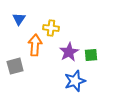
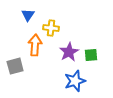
blue triangle: moved 9 px right, 4 px up
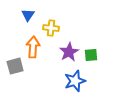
orange arrow: moved 2 px left, 2 px down
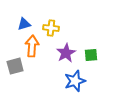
blue triangle: moved 4 px left, 9 px down; rotated 40 degrees clockwise
orange arrow: moved 1 px left, 1 px up
purple star: moved 3 px left, 1 px down
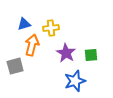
yellow cross: rotated 14 degrees counterclockwise
orange arrow: moved 1 px up; rotated 10 degrees clockwise
purple star: rotated 12 degrees counterclockwise
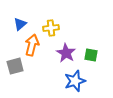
blue triangle: moved 4 px left; rotated 24 degrees counterclockwise
green square: rotated 16 degrees clockwise
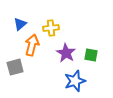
gray square: moved 1 px down
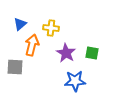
yellow cross: rotated 14 degrees clockwise
green square: moved 1 px right, 2 px up
gray square: rotated 18 degrees clockwise
blue star: rotated 15 degrees clockwise
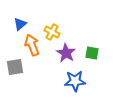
yellow cross: moved 1 px right, 4 px down; rotated 21 degrees clockwise
orange arrow: rotated 35 degrees counterclockwise
gray square: rotated 12 degrees counterclockwise
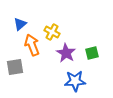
green square: rotated 24 degrees counterclockwise
